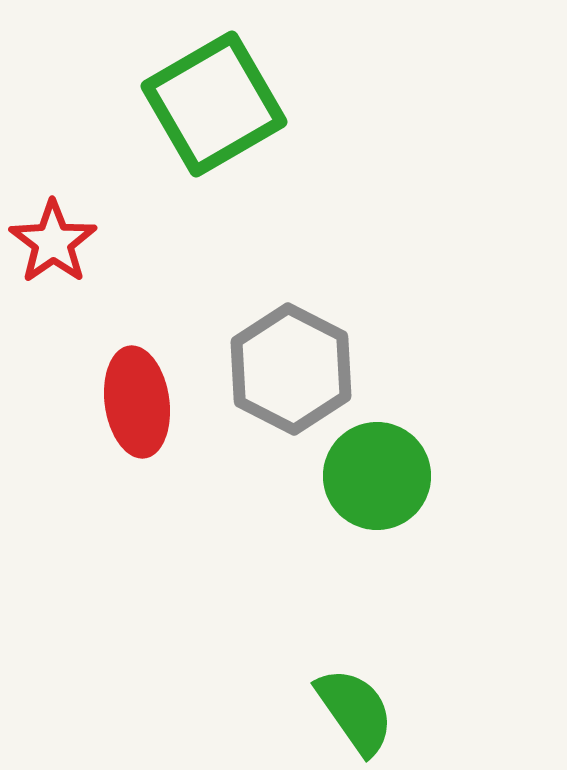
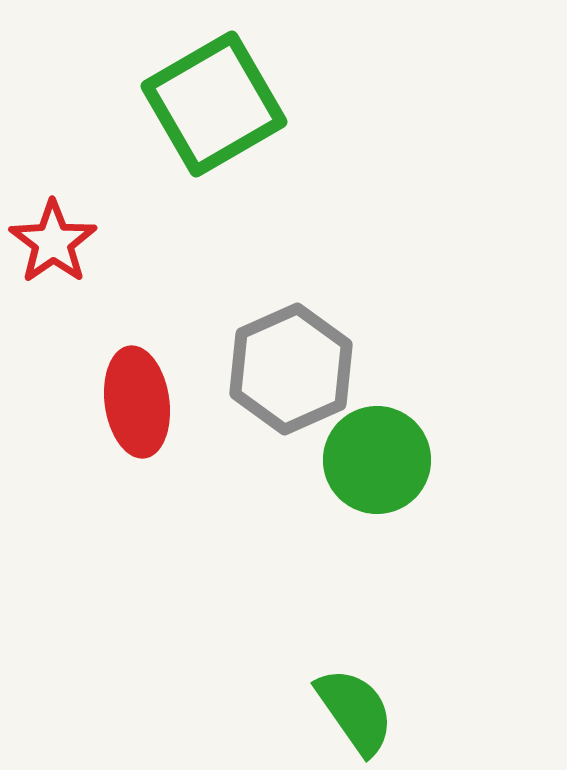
gray hexagon: rotated 9 degrees clockwise
green circle: moved 16 px up
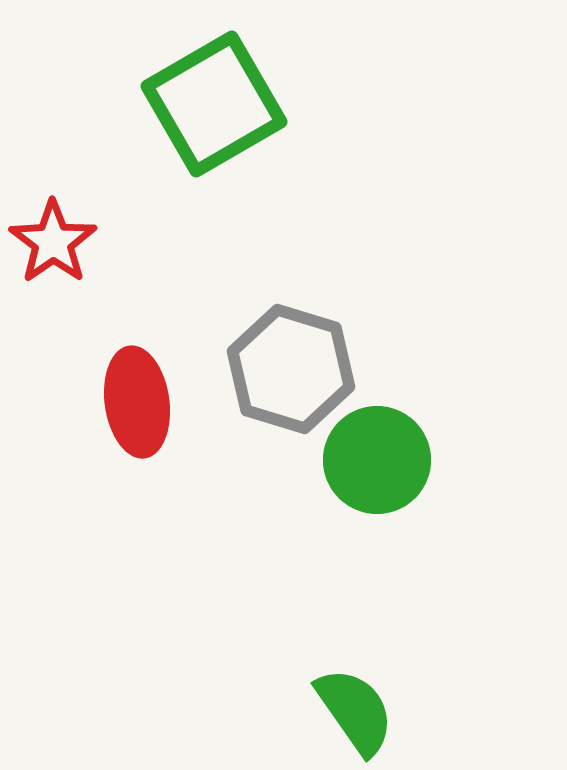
gray hexagon: rotated 19 degrees counterclockwise
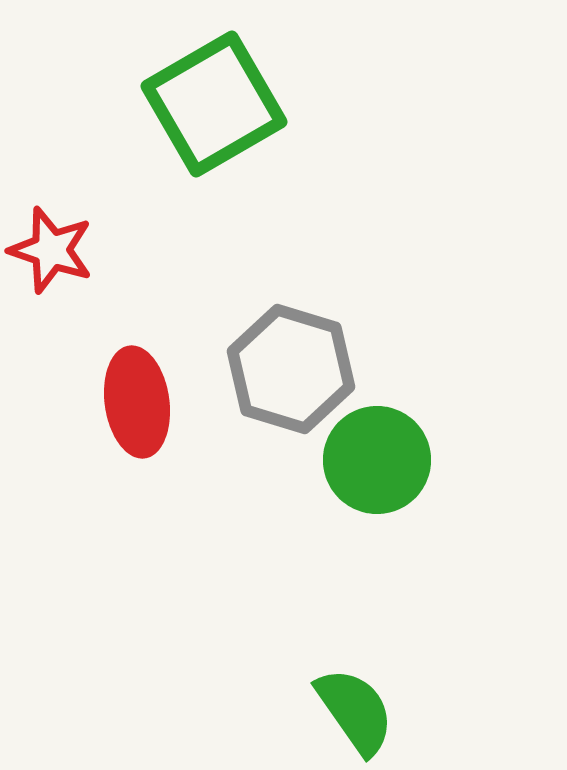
red star: moved 2 px left, 8 px down; rotated 18 degrees counterclockwise
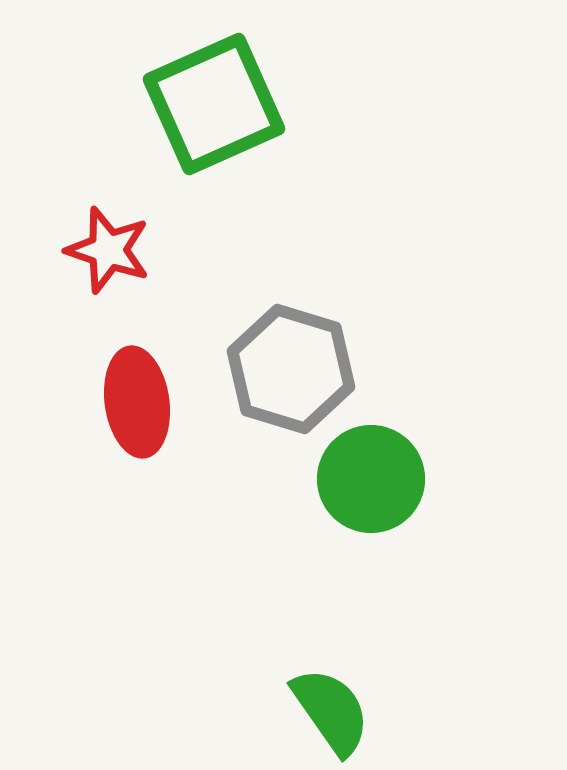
green square: rotated 6 degrees clockwise
red star: moved 57 px right
green circle: moved 6 px left, 19 px down
green semicircle: moved 24 px left
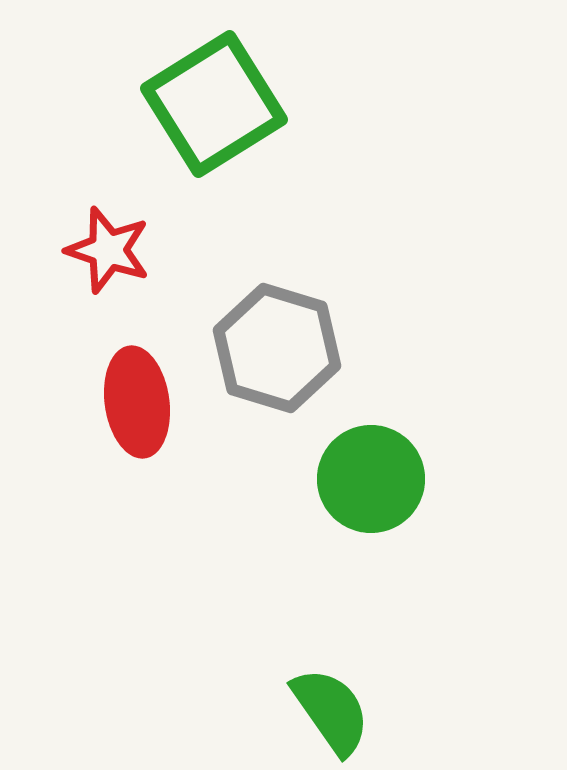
green square: rotated 8 degrees counterclockwise
gray hexagon: moved 14 px left, 21 px up
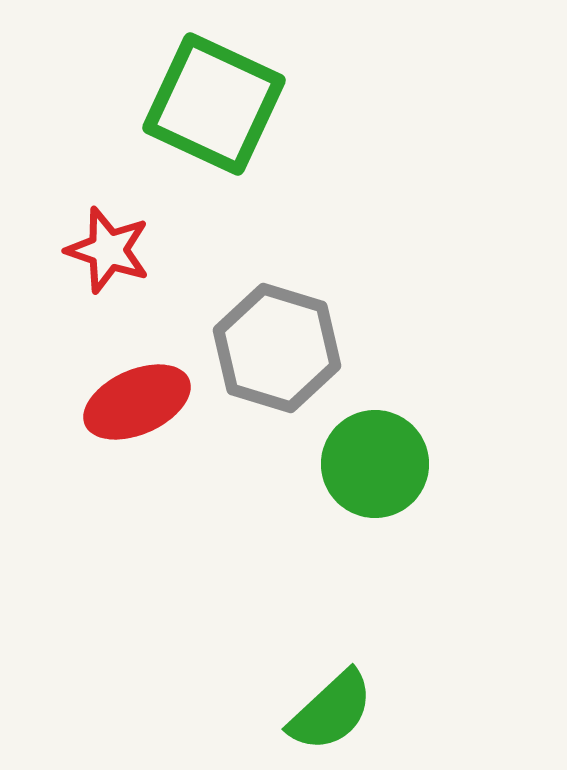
green square: rotated 33 degrees counterclockwise
red ellipse: rotated 74 degrees clockwise
green circle: moved 4 px right, 15 px up
green semicircle: rotated 82 degrees clockwise
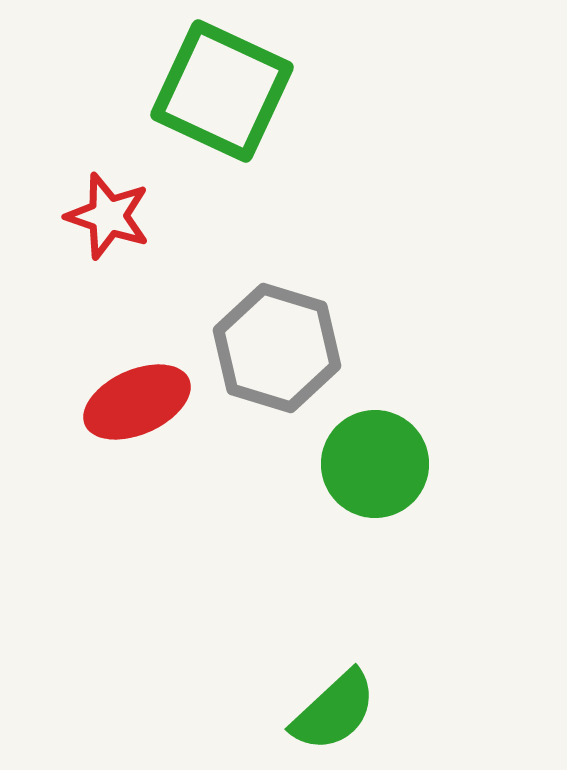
green square: moved 8 px right, 13 px up
red star: moved 34 px up
green semicircle: moved 3 px right
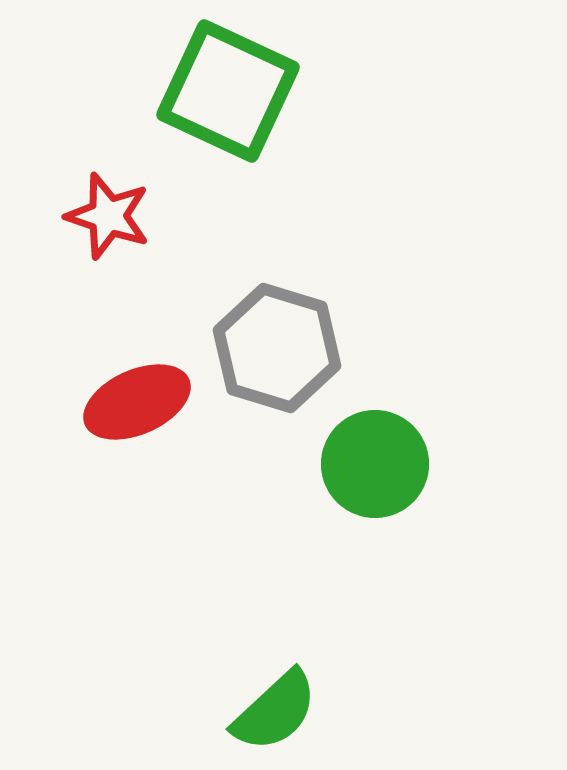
green square: moved 6 px right
green semicircle: moved 59 px left
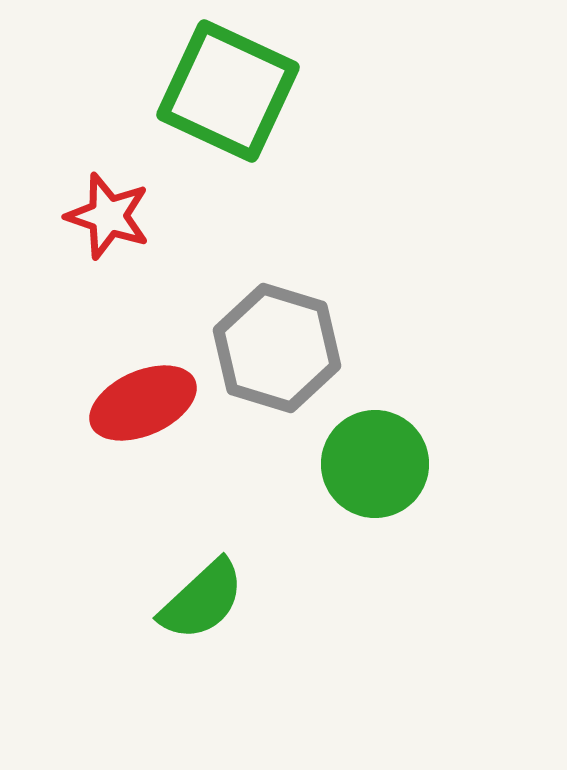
red ellipse: moved 6 px right, 1 px down
green semicircle: moved 73 px left, 111 px up
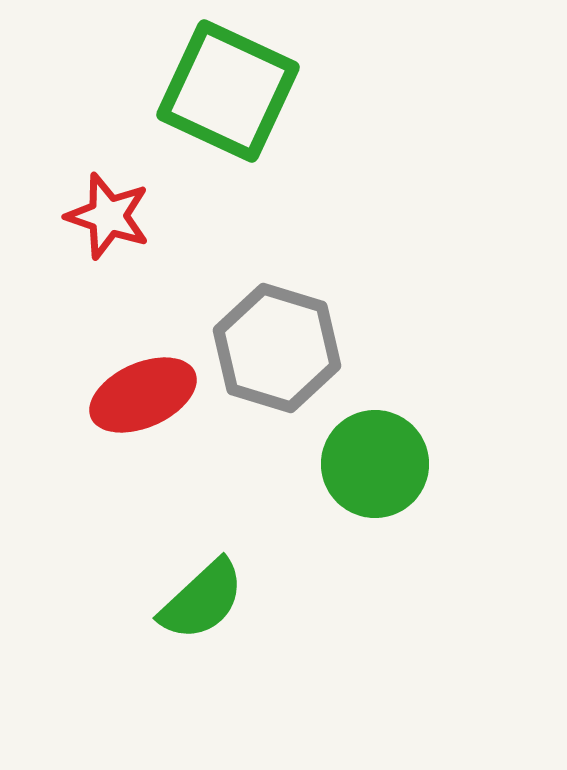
red ellipse: moved 8 px up
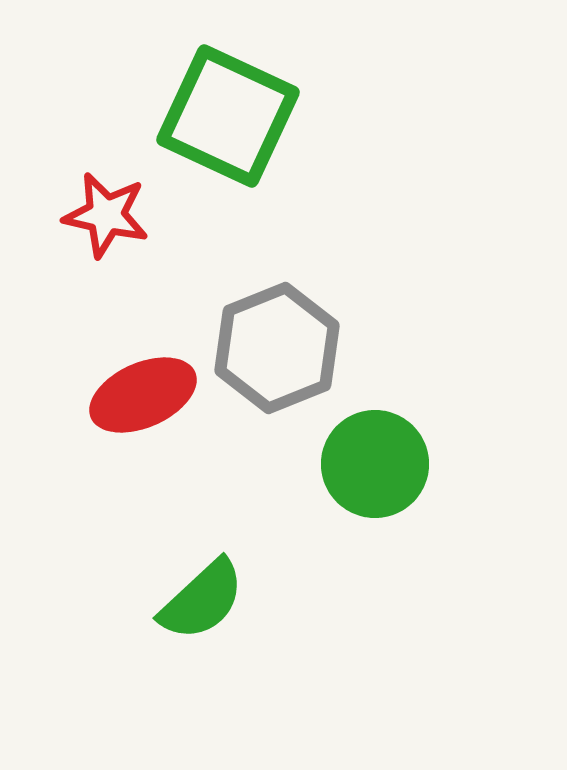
green square: moved 25 px down
red star: moved 2 px left, 1 px up; rotated 6 degrees counterclockwise
gray hexagon: rotated 21 degrees clockwise
